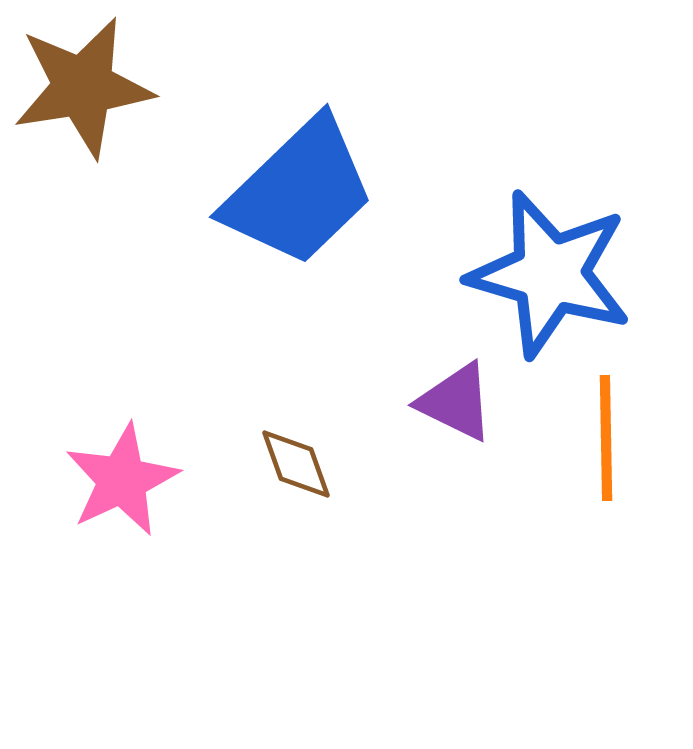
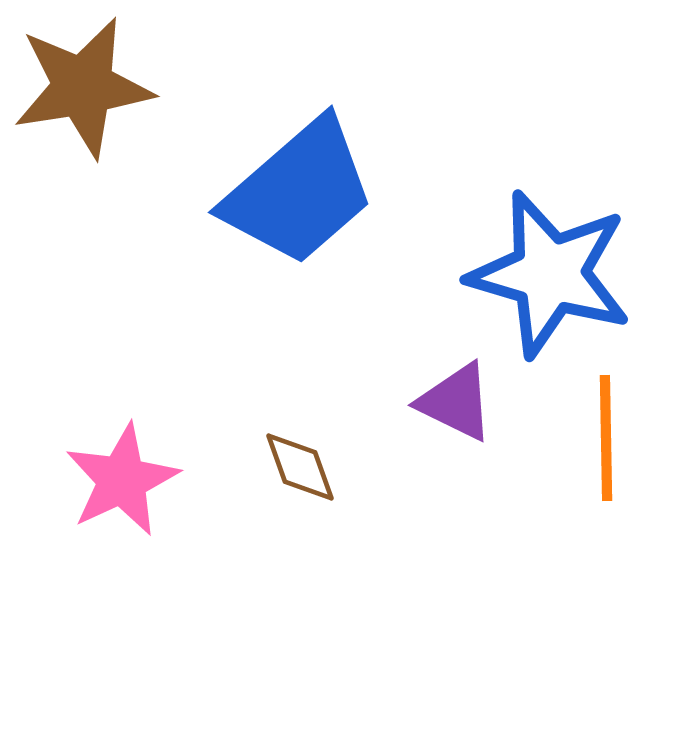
blue trapezoid: rotated 3 degrees clockwise
brown diamond: moved 4 px right, 3 px down
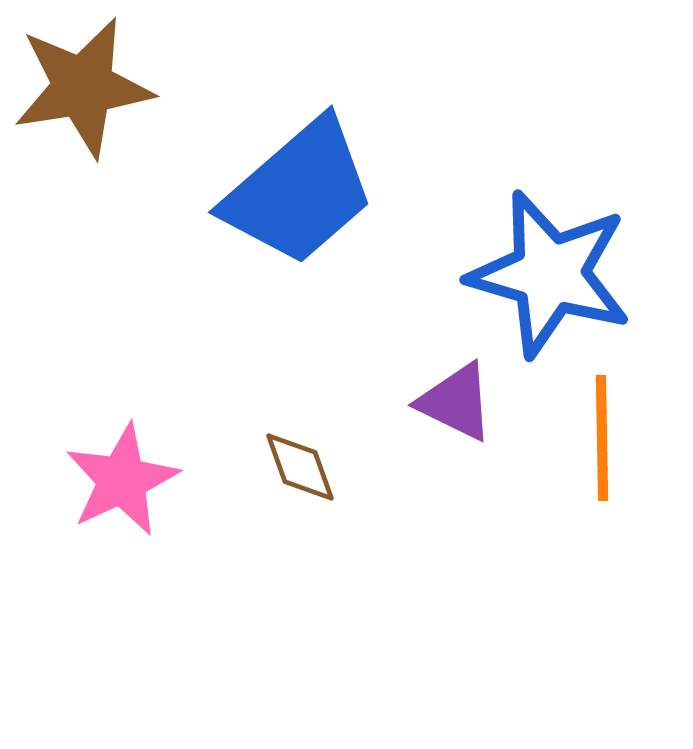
orange line: moved 4 px left
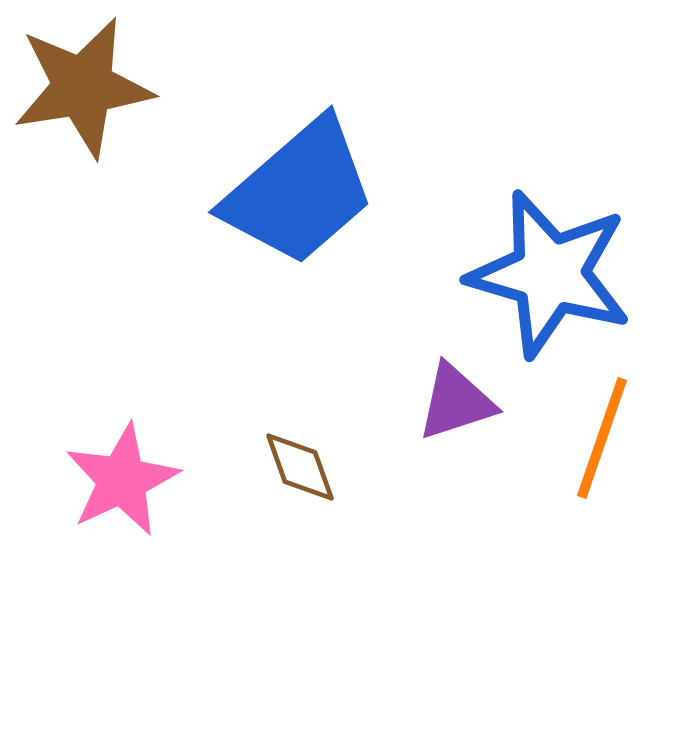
purple triangle: rotated 44 degrees counterclockwise
orange line: rotated 20 degrees clockwise
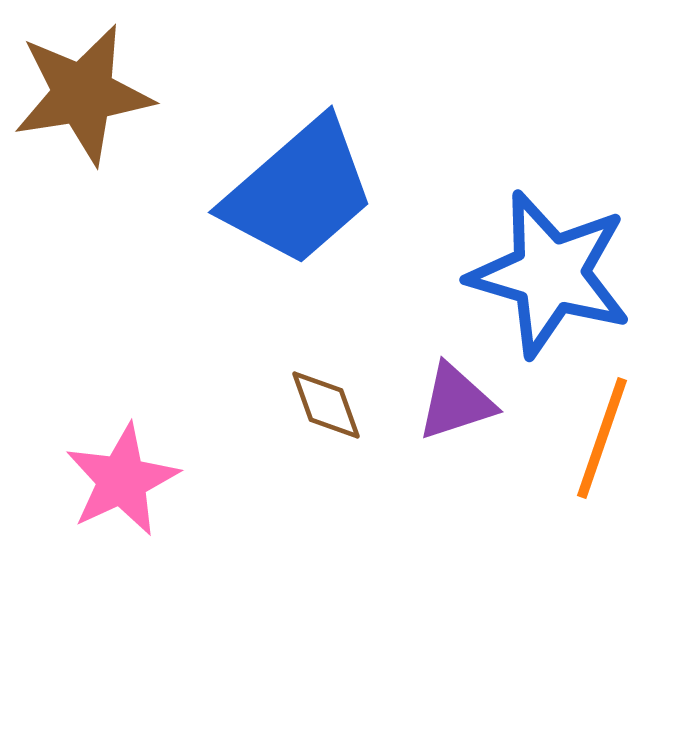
brown star: moved 7 px down
brown diamond: moved 26 px right, 62 px up
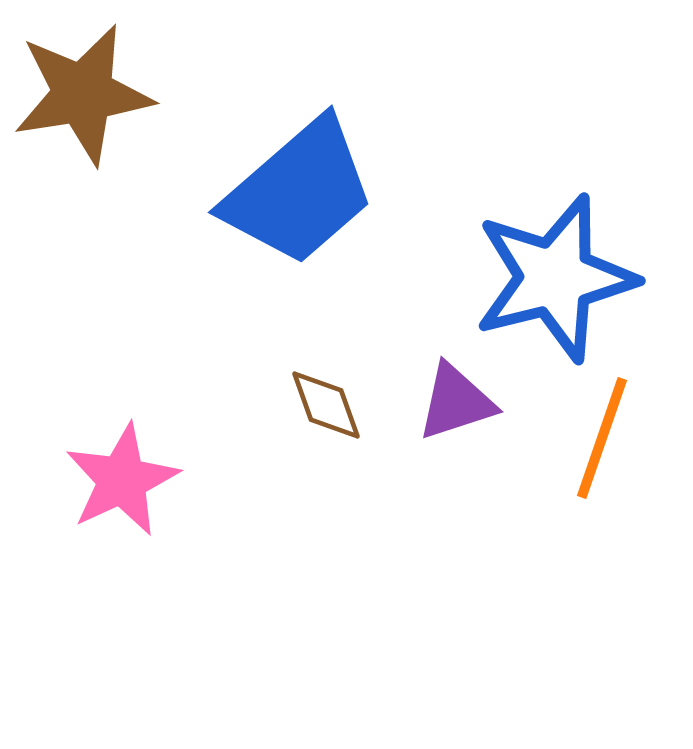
blue star: moved 5 px right, 4 px down; rotated 30 degrees counterclockwise
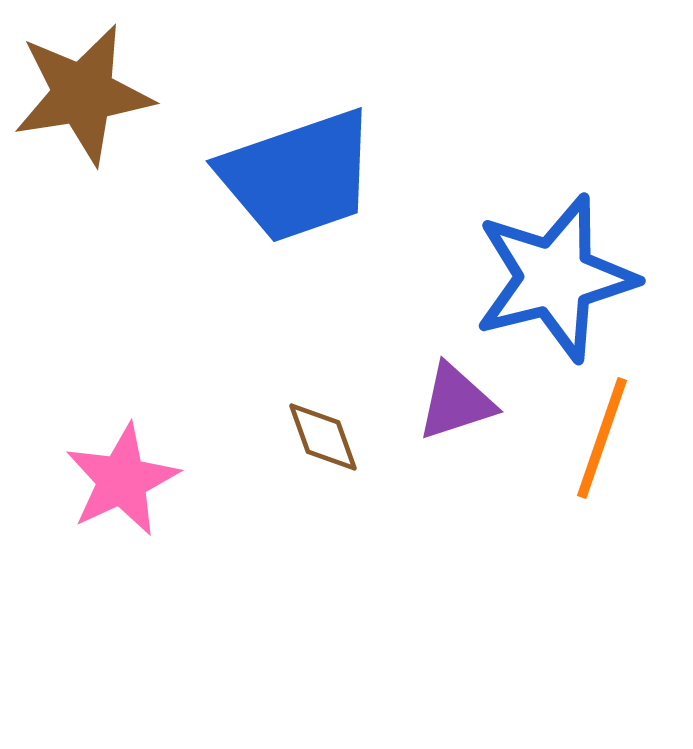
blue trapezoid: moved 1 px left, 16 px up; rotated 22 degrees clockwise
brown diamond: moved 3 px left, 32 px down
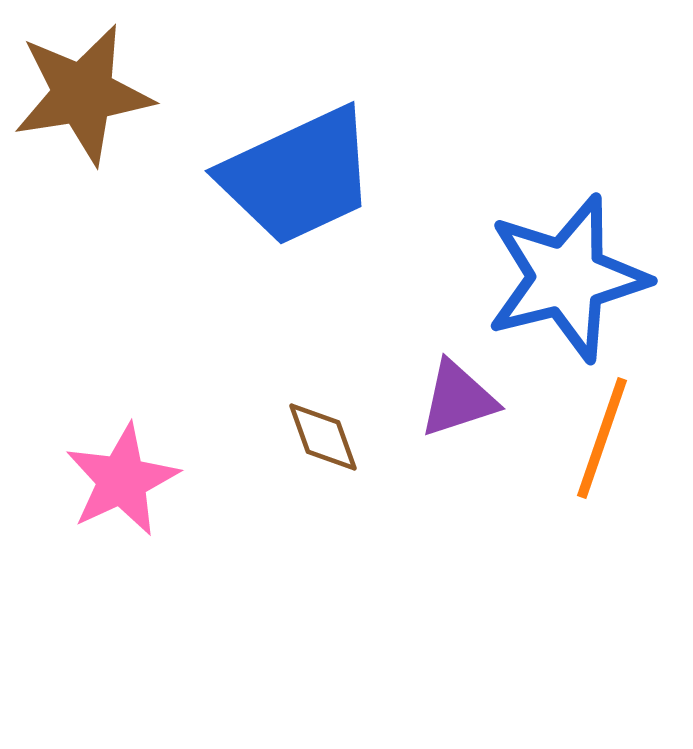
blue trapezoid: rotated 6 degrees counterclockwise
blue star: moved 12 px right
purple triangle: moved 2 px right, 3 px up
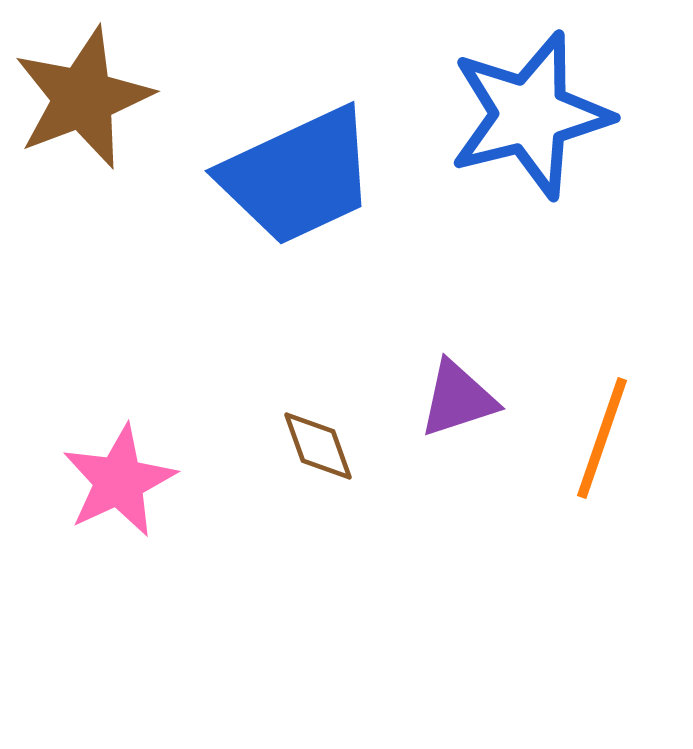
brown star: moved 4 px down; rotated 12 degrees counterclockwise
blue star: moved 37 px left, 163 px up
brown diamond: moved 5 px left, 9 px down
pink star: moved 3 px left, 1 px down
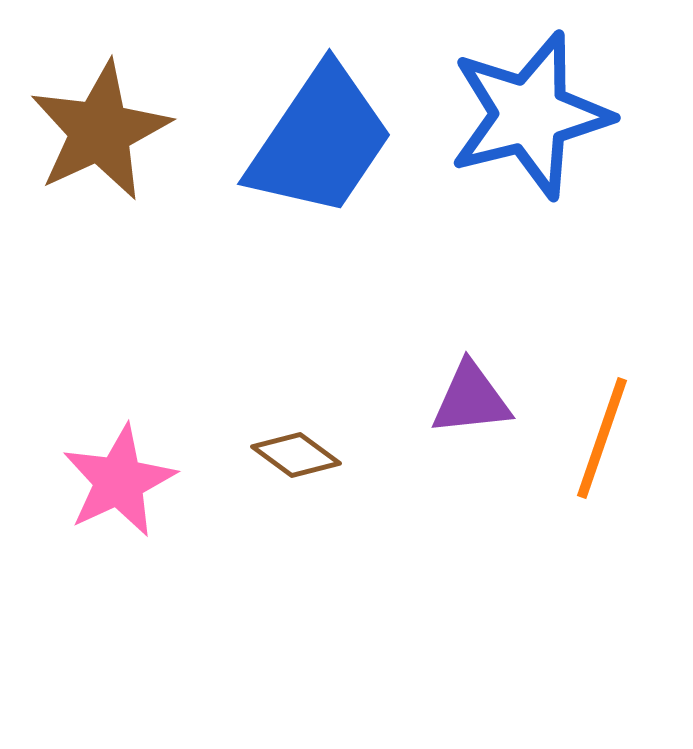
brown star: moved 17 px right, 33 px down; rotated 4 degrees counterclockwise
blue trapezoid: moved 22 px right, 35 px up; rotated 31 degrees counterclockwise
purple triangle: moved 13 px right; rotated 12 degrees clockwise
brown diamond: moved 22 px left, 9 px down; rotated 34 degrees counterclockwise
